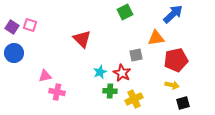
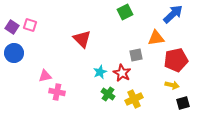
green cross: moved 2 px left, 3 px down; rotated 32 degrees clockwise
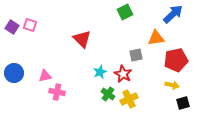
blue circle: moved 20 px down
red star: moved 1 px right, 1 px down
yellow cross: moved 5 px left
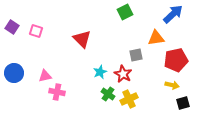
pink square: moved 6 px right, 6 px down
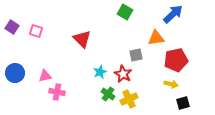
green square: rotated 35 degrees counterclockwise
blue circle: moved 1 px right
yellow arrow: moved 1 px left, 1 px up
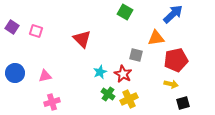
gray square: rotated 24 degrees clockwise
pink cross: moved 5 px left, 10 px down; rotated 28 degrees counterclockwise
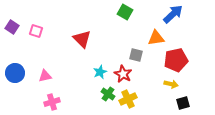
yellow cross: moved 1 px left
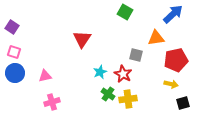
pink square: moved 22 px left, 21 px down
red triangle: rotated 18 degrees clockwise
yellow cross: rotated 18 degrees clockwise
